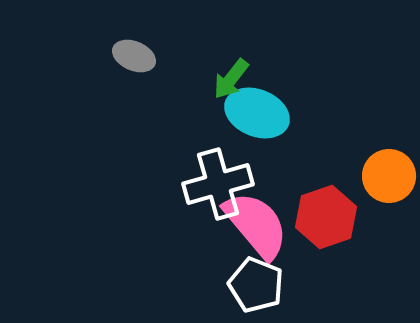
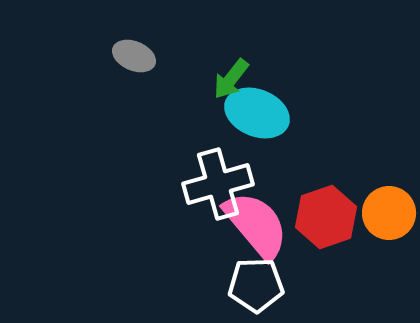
orange circle: moved 37 px down
white pentagon: rotated 24 degrees counterclockwise
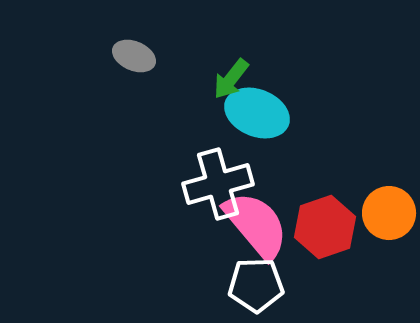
red hexagon: moved 1 px left, 10 px down
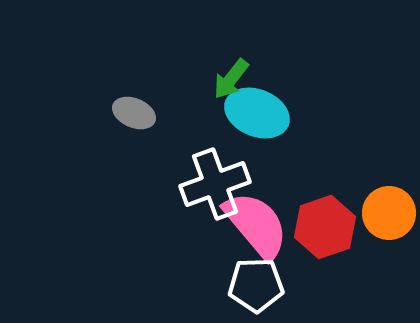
gray ellipse: moved 57 px down
white cross: moved 3 px left; rotated 4 degrees counterclockwise
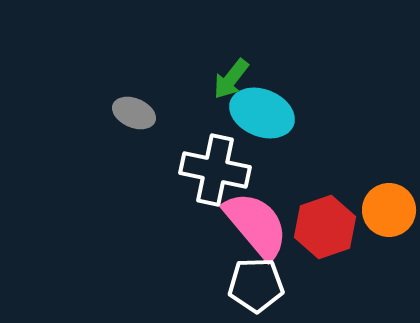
cyan ellipse: moved 5 px right
white cross: moved 14 px up; rotated 32 degrees clockwise
orange circle: moved 3 px up
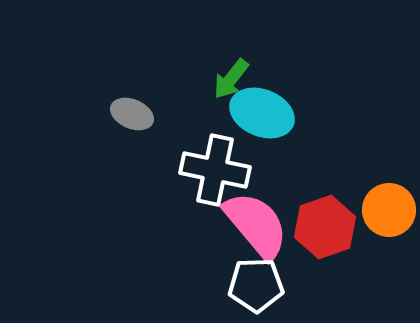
gray ellipse: moved 2 px left, 1 px down
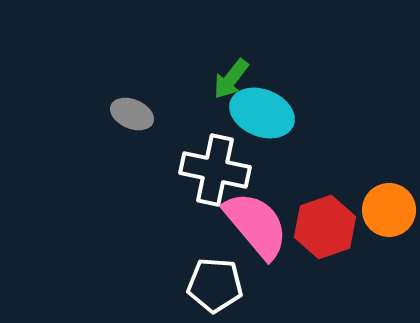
white pentagon: moved 41 px left; rotated 6 degrees clockwise
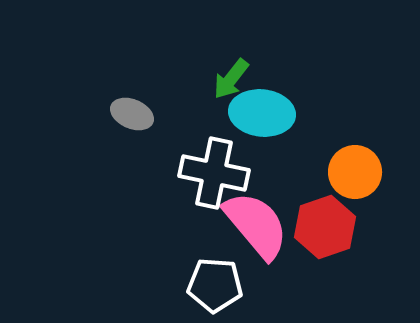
cyan ellipse: rotated 16 degrees counterclockwise
white cross: moved 1 px left, 3 px down
orange circle: moved 34 px left, 38 px up
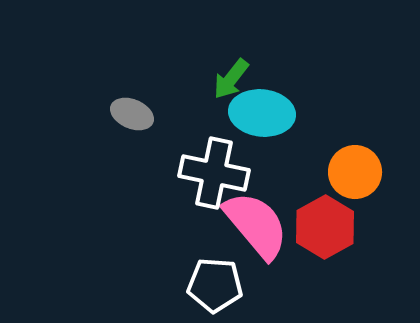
red hexagon: rotated 10 degrees counterclockwise
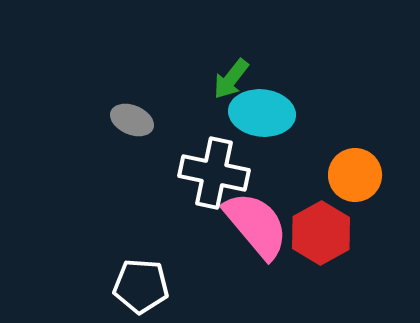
gray ellipse: moved 6 px down
orange circle: moved 3 px down
red hexagon: moved 4 px left, 6 px down
white pentagon: moved 74 px left, 1 px down
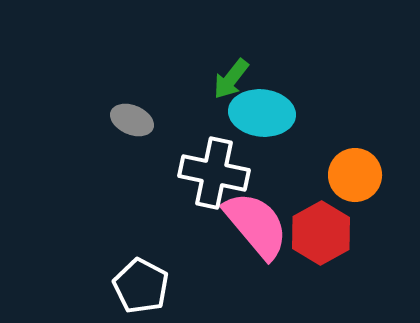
white pentagon: rotated 24 degrees clockwise
